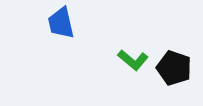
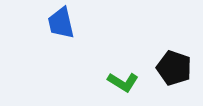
green L-shape: moved 10 px left, 22 px down; rotated 8 degrees counterclockwise
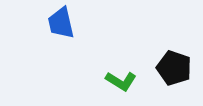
green L-shape: moved 2 px left, 1 px up
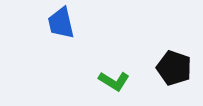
green L-shape: moved 7 px left
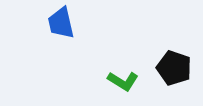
green L-shape: moved 9 px right
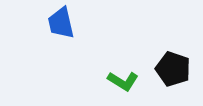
black pentagon: moved 1 px left, 1 px down
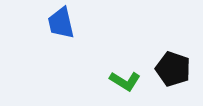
green L-shape: moved 2 px right
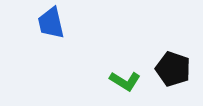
blue trapezoid: moved 10 px left
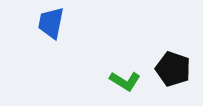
blue trapezoid: rotated 24 degrees clockwise
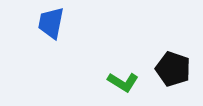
green L-shape: moved 2 px left, 1 px down
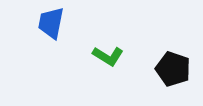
green L-shape: moved 15 px left, 26 px up
